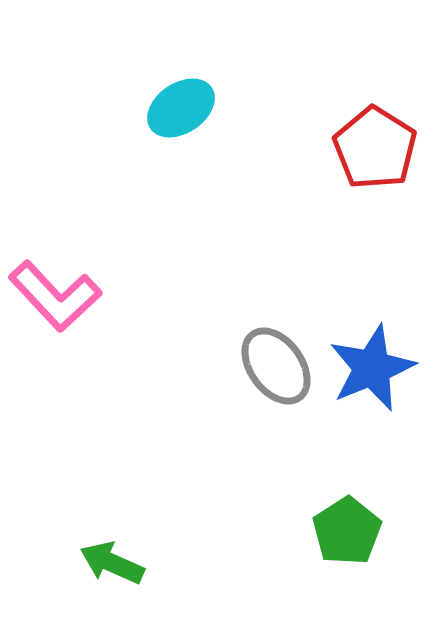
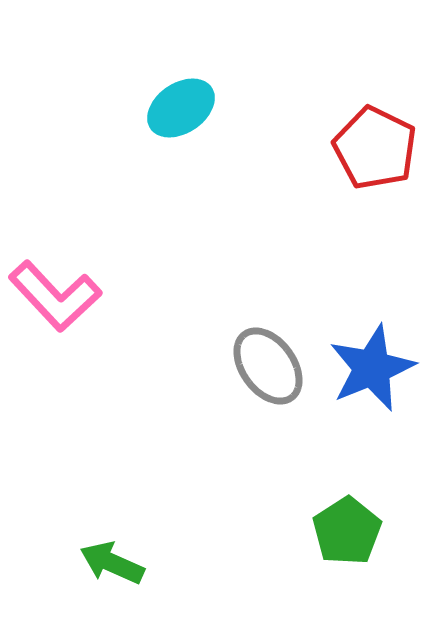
red pentagon: rotated 6 degrees counterclockwise
gray ellipse: moved 8 px left
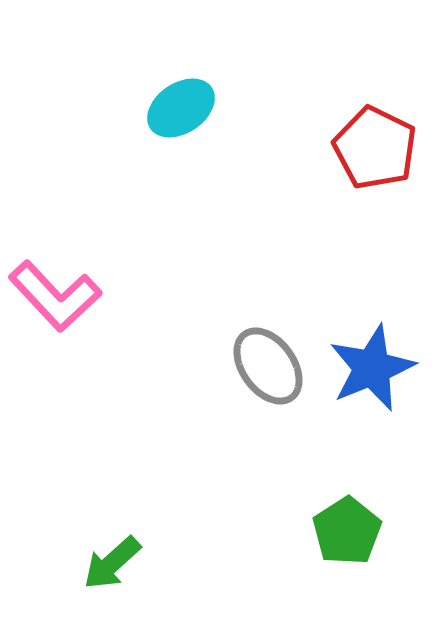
green arrow: rotated 66 degrees counterclockwise
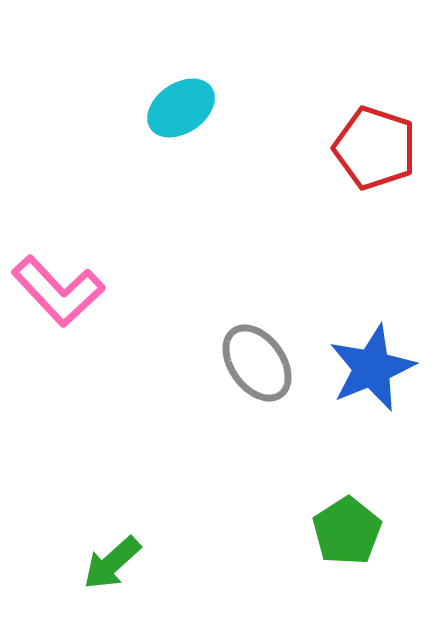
red pentagon: rotated 8 degrees counterclockwise
pink L-shape: moved 3 px right, 5 px up
gray ellipse: moved 11 px left, 3 px up
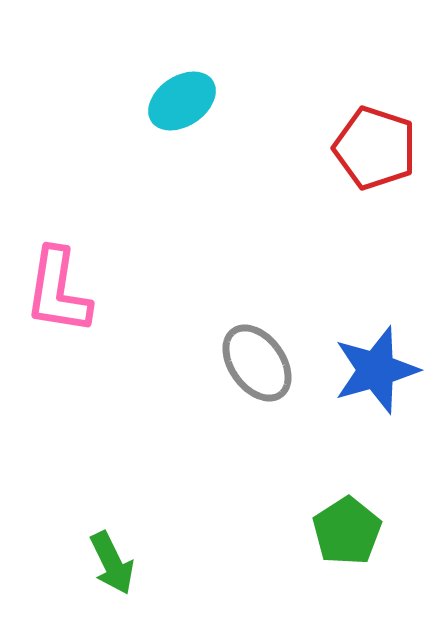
cyan ellipse: moved 1 px right, 7 px up
pink L-shape: rotated 52 degrees clockwise
blue star: moved 4 px right, 2 px down; rotated 6 degrees clockwise
green arrow: rotated 74 degrees counterclockwise
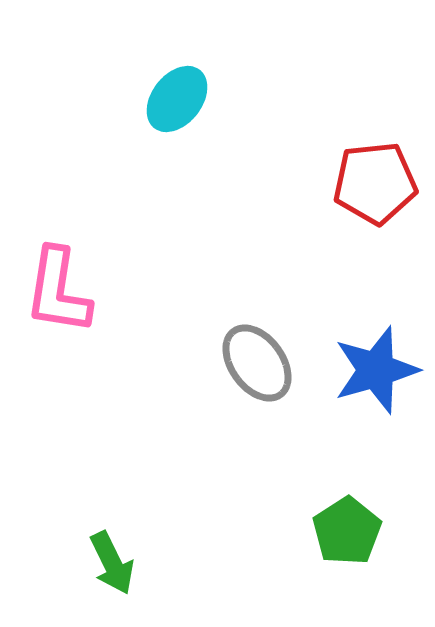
cyan ellipse: moved 5 px left, 2 px up; rotated 18 degrees counterclockwise
red pentagon: moved 35 px down; rotated 24 degrees counterclockwise
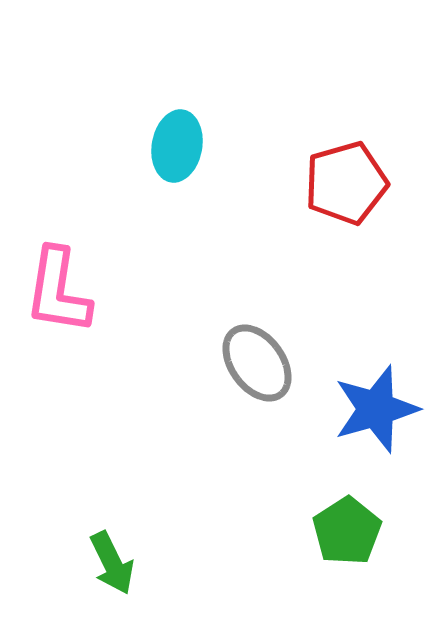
cyan ellipse: moved 47 px down; rotated 28 degrees counterclockwise
red pentagon: moved 29 px left; rotated 10 degrees counterclockwise
blue star: moved 39 px down
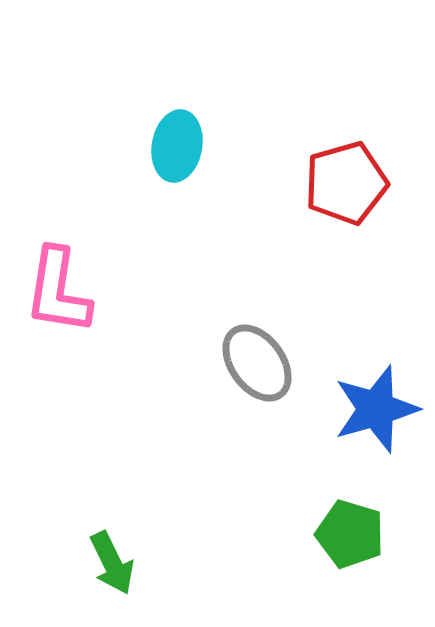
green pentagon: moved 3 px right, 3 px down; rotated 22 degrees counterclockwise
